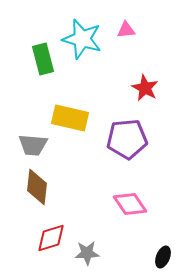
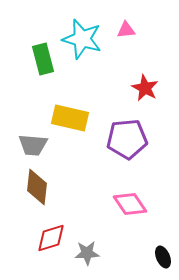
black ellipse: rotated 45 degrees counterclockwise
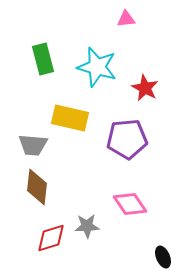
pink triangle: moved 11 px up
cyan star: moved 15 px right, 28 px down
gray star: moved 27 px up
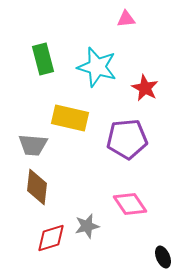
gray star: rotated 10 degrees counterclockwise
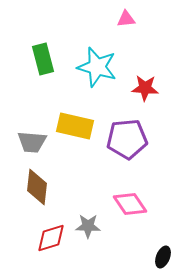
red star: rotated 24 degrees counterclockwise
yellow rectangle: moved 5 px right, 8 px down
gray trapezoid: moved 1 px left, 3 px up
gray star: moved 1 px right; rotated 15 degrees clockwise
black ellipse: rotated 45 degrees clockwise
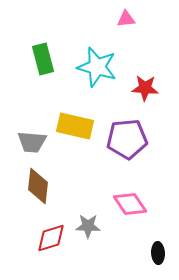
brown diamond: moved 1 px right, 1 px up
black ellipse: moved 5 px left, 4 px up; rotated 25 degrees counterclockwise
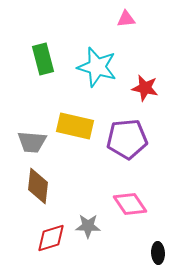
red star: rotated 8 degrees clockwise
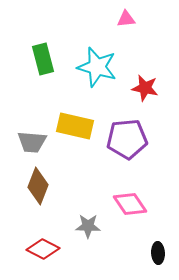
brown diamond: rotated 15 degrees clockwise
red diamond: moved 8 px left, 11 px down; rotated 44 degrees clockwise
